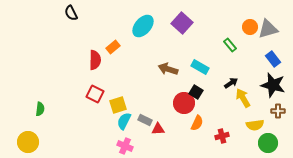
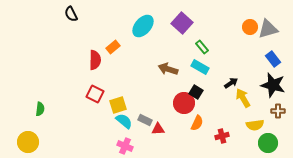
black semicircle: moved 1 px down
green rectangle: moved 28 px left, 2 px down
cyan semicircle: rotated 102 degrees clockwise
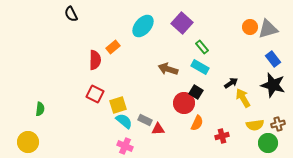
brown cross: moved 13 px down; rotated 16 degrees counterclockwise
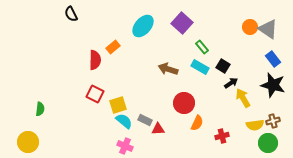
gray triangle: rotated 50 degrees clockwise
black square: moved 27 px right, 26 px up
brown cross: moved 5 px left, 3 px up
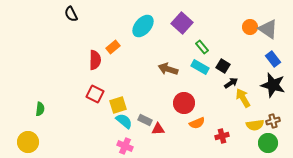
orange semicircle: rotated 42 degrees clockwise
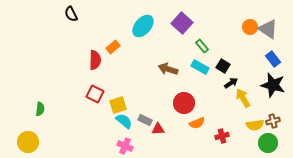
green rectangle: moved 1 px up
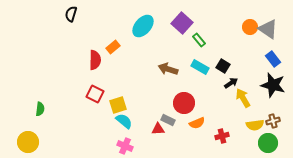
black semicircle: rotated 42 degrees clockwise
green rectangle: moved 3 px left, 6 px up
gray rectangle: moved 23 px right
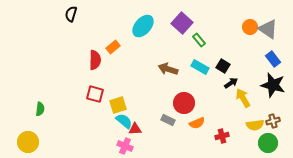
red square: rotated 12 degrees counterclockwise
red triangle: moved 23 px left
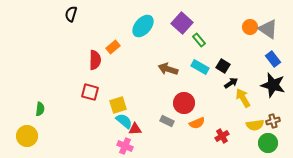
red square: moved 5 px left, 2 px up
gray rectangle: moved 1 px left, 1 px down
red cross: rotated 16 degrees counterclockwise
yellow circle: moved 1 px left, 6 px up
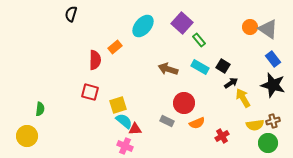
orange rectangle: moved 2 px right
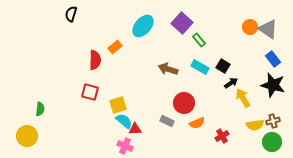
green circle: moved 4 px right, 1 px up
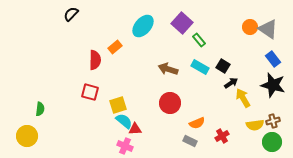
black semicircle: rotated 28 degrees clockwise
red circle: moved 14 px left
gray rectangle: moved 23 px right, 20 px down
